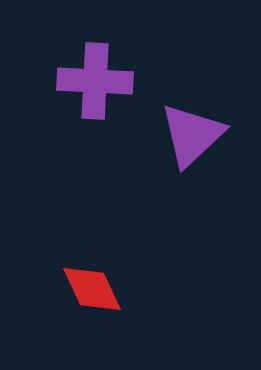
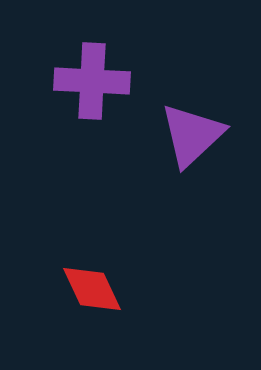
purple cross: moved 3 px left
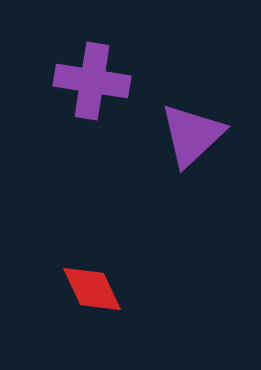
purple cross: rotated 6 degrees clockwise
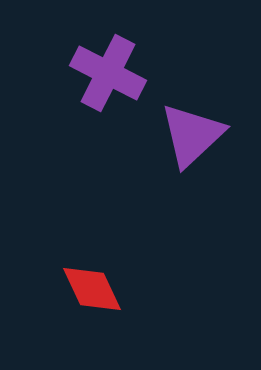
purple cross: moved 16 px right, 8 px up; rotated 18 degrees clockwise
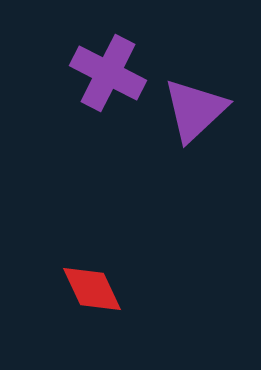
purple triangle: moved 3 px right, 25 px up
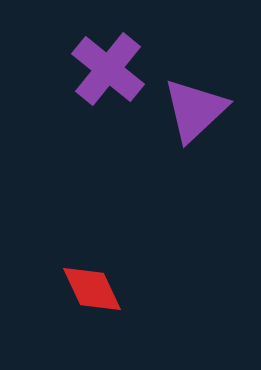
purple cross: moved 4 px up; rotated 12 degrees clockwise
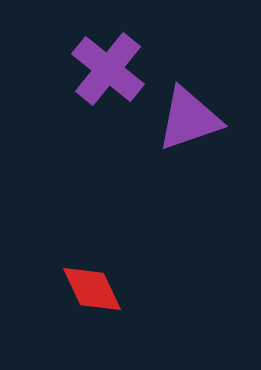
purple triangle: moved 6 px left, 9 px down; rotated 24 degrees clockwise
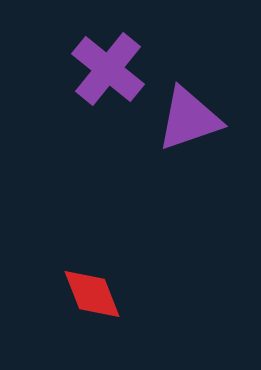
red diamond: moved 5 px down; rotated 4 degrees clockwise
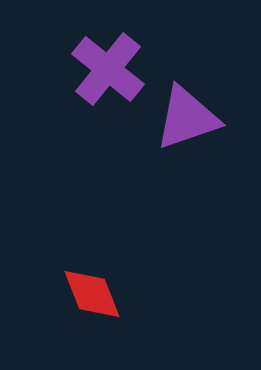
purple triangle: moved 2 px left, 1 px up
